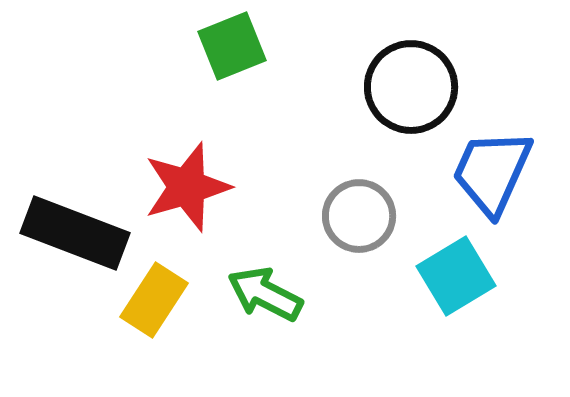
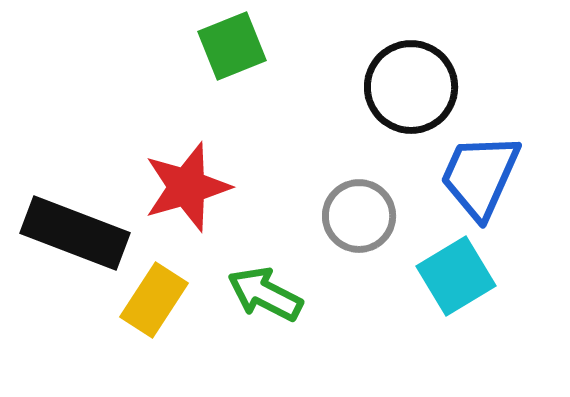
blue trapezoid: moved 12 px left, 4 px down
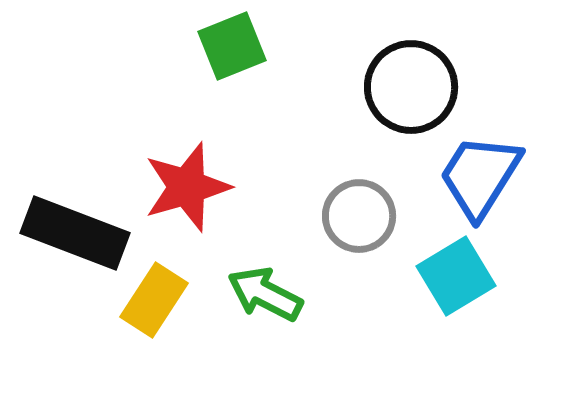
blue trapezoid: rotated 8 degrees clockwise
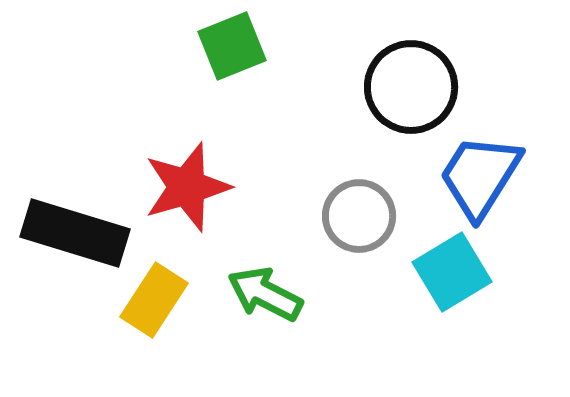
black rectangle: rotated 4 degrees counterclockwise
cyan square: moved 4 px left, 4 px up
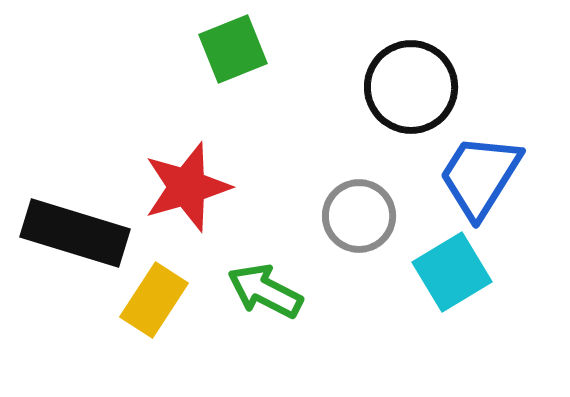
green square: moved 1 px right, 3 px down
green arrow: moved 3 px up
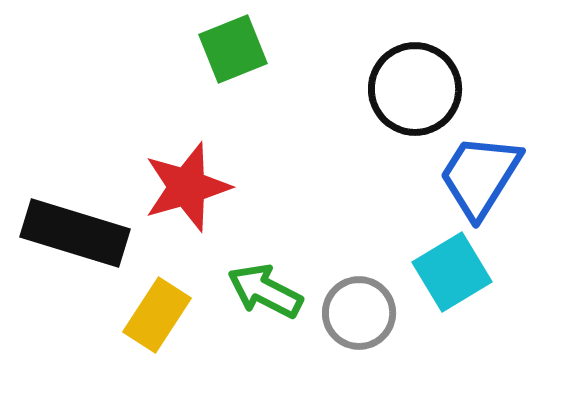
black circle: moved 4 px right, 2 px down
gray circle: moved 97 px down
yellow rectangle: moved 3 px right, 15 px down
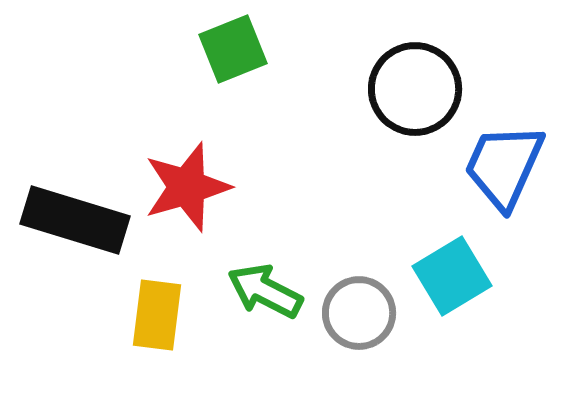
blue trapezoid: moved 24 px right, 10 px up; rotated 8 degrees counterclockwise
black rectangle: moved 13 px up
cyan square: moved 4 px down
yellow rectangle: rotated 26 degrees counterclockwise
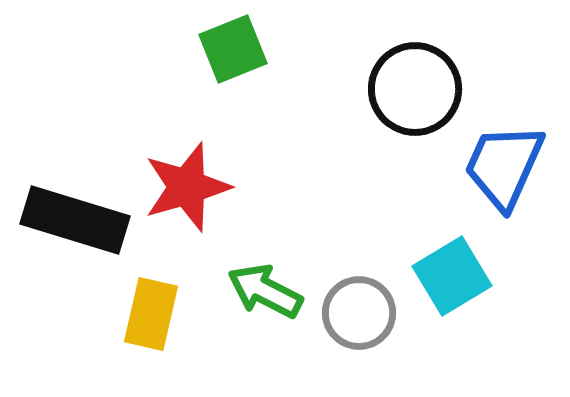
yellow rectangle: moved 6 px left, 1 px up; rotated 6 degrees clockwise
